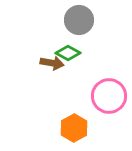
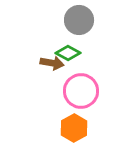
pink circle: moved 28 px left, 5 px up
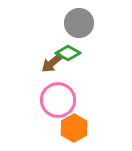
gray circle: moved 3 px down
brown arrow: rotated 130 degrees clockwise
pink circle: moved 23 px left, 9 px down
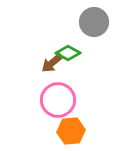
gray circle: moved 15 px right, 1 px up
orange hexagon: moved 3 px left, 3 px down; rotated 24 degrees clockwise
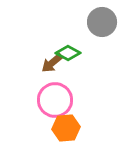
gray circle: moved 8 px right
pink circle: moved 3 px left
orange hexagon: moved 5 px left, 3 px up
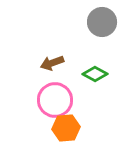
green diamond: moved 27 px right, 21 px down
brown arrow: rotated 20 degrees clockwise
